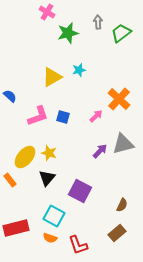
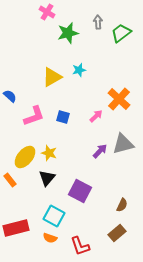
pink L-shape: moved 4 px left
red L-shape: moved 2 px right, 1 px down
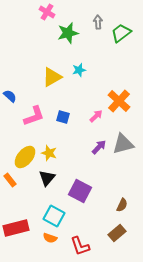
orange cross: moved 2 px down
purple arrow: moved 1 px left, 4 px up
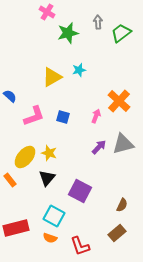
pink arrow: rotated 24 degrees counterclockwise
